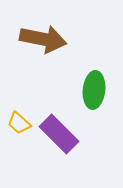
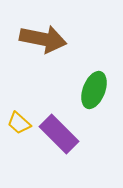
green ellipse: rotated 15 degrees clockwise
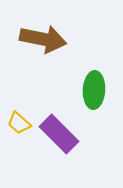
green ellipse: rotated 18 degrees counterclockwise
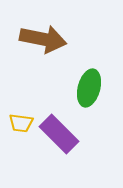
green ellipse: moved 5 px left, 2 px up; rotated 12 degrees clockwise
yellow trapezoid: moved 2 px right; rotated 35 degrees counterclockwise
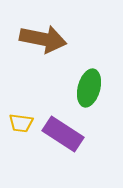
purple rectangle: moved 4 px right; rotated 12 degrees counterclockwise
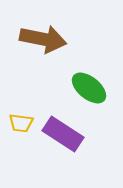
green ellipse: rotated 66 degrees counterclockwise
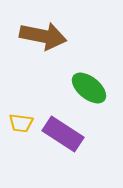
brown arrow: moved 3 px up
